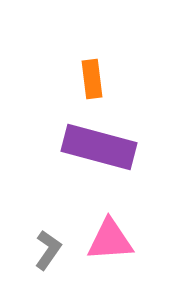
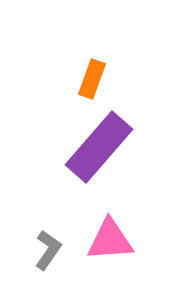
orange rectangle: rotated 27 degrees clockwise
purple rectangle: rotated 64 degrees counterclockwise
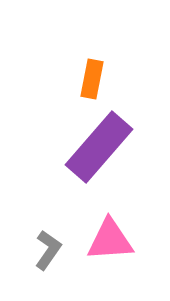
orange rectangle: rotated 9 degrees counterclockwise
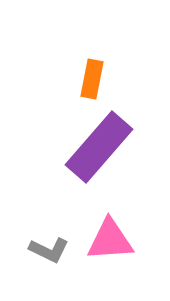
gray L-shape: moved 1 px right; rotated 81 degrees clockwise
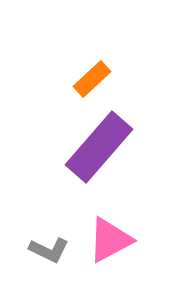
orange rectangle: rotated 36 degrees clockwise
pink triangle: rotated 24 degrees counterclockwise
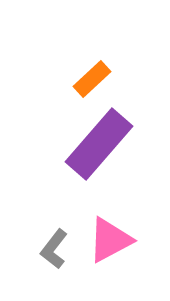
purple rectangle: moved 3 px up
gray L-shape: moved 5 px right, 1 px up; rotated 102 degrees clockwise
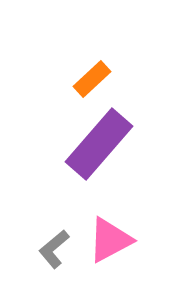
gray L-shape: rotated 12 degrees clockwise
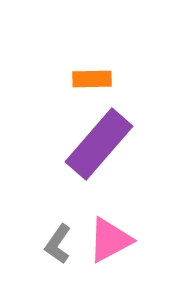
orange rectangle: rotated 42 degrees clockwise
gray L-shape: moved 4 px right, 5 px up; rotated 15 degrees counterclockwise
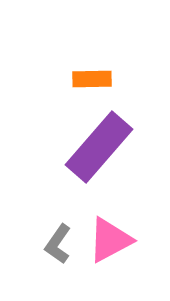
purple rectangle: moved 3 px down
